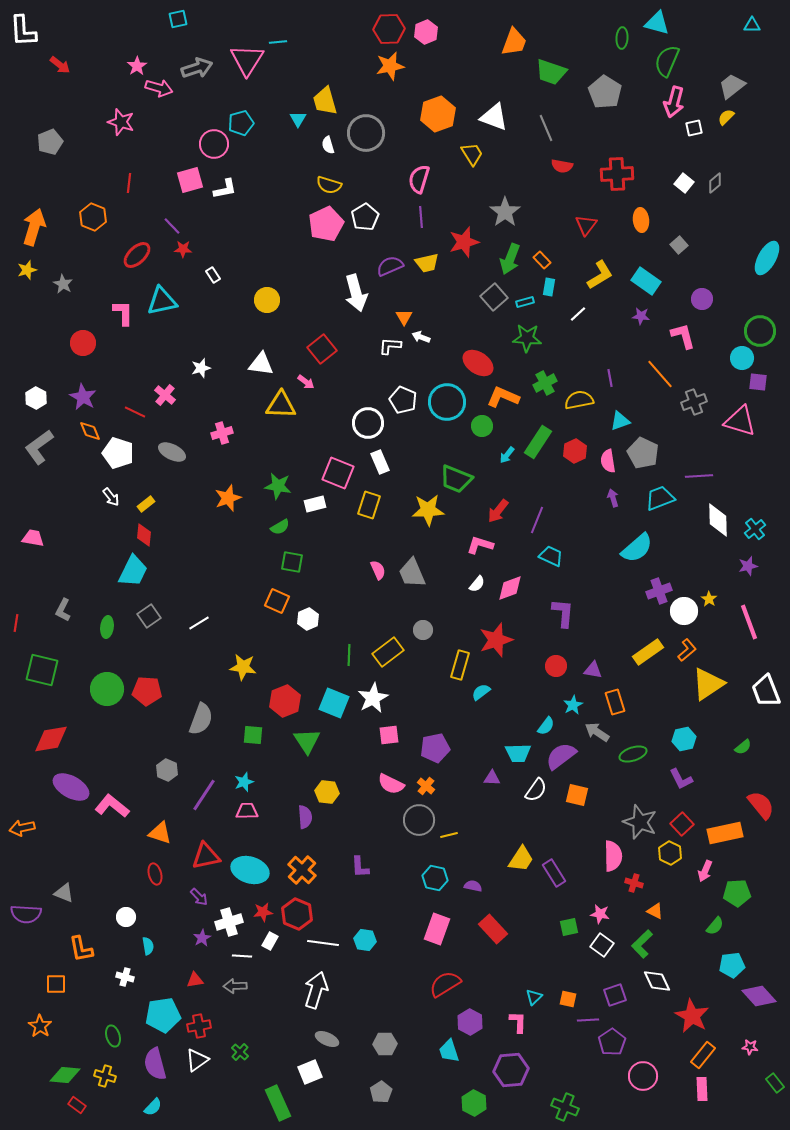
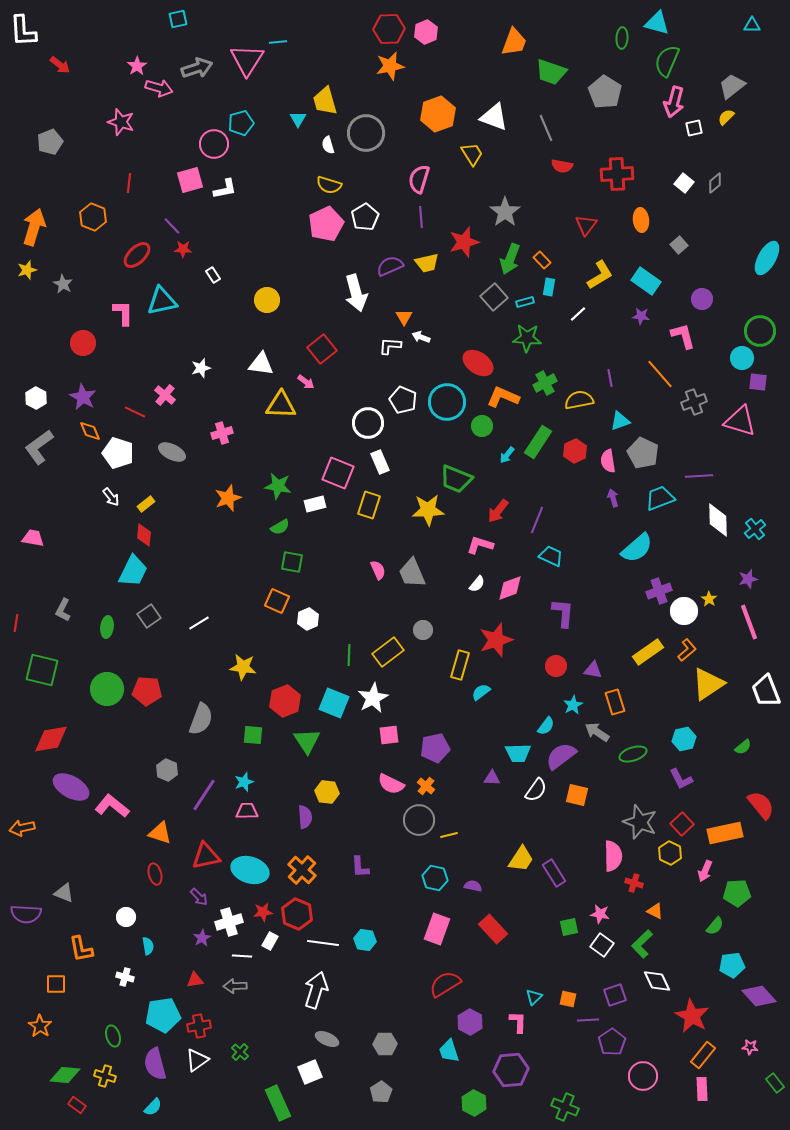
purple star at (748, 566): moved 13 px down
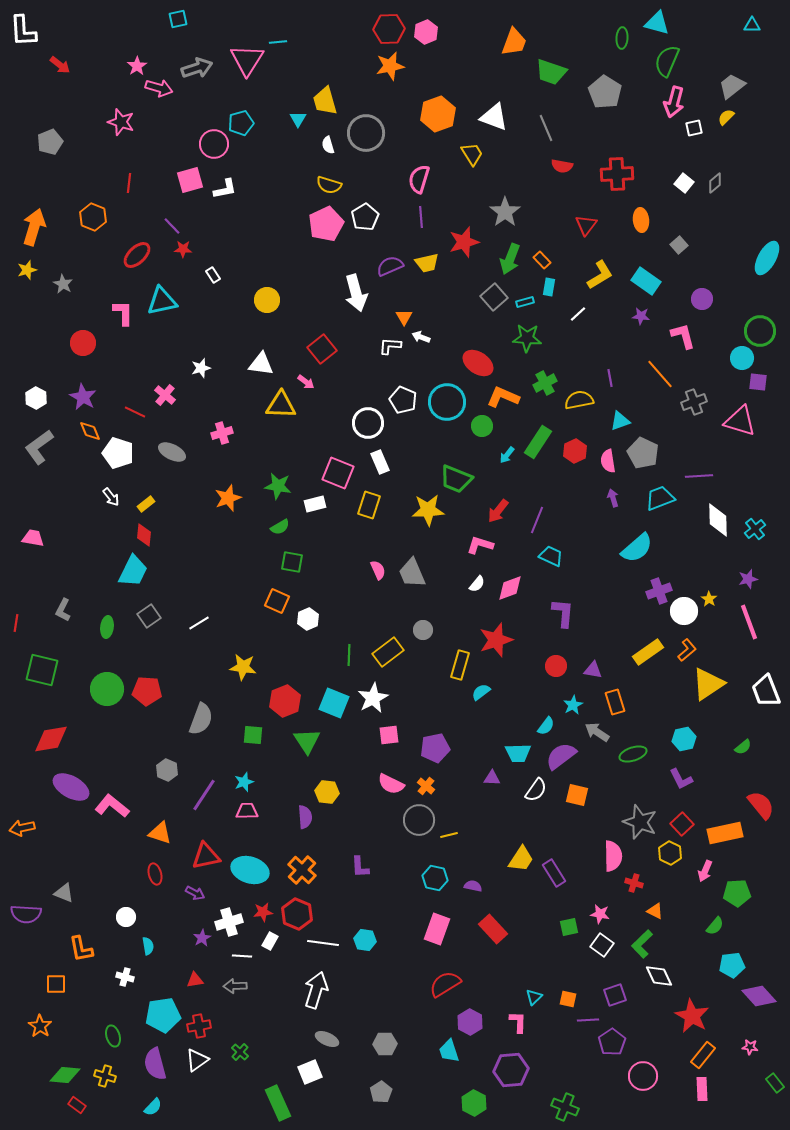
purple arrow at (199, 897): moved 4 px left, 4 px up; rotated 18 degrees counterclockwise
white diamond at (657, 981): moved 2 px right, 5 px up
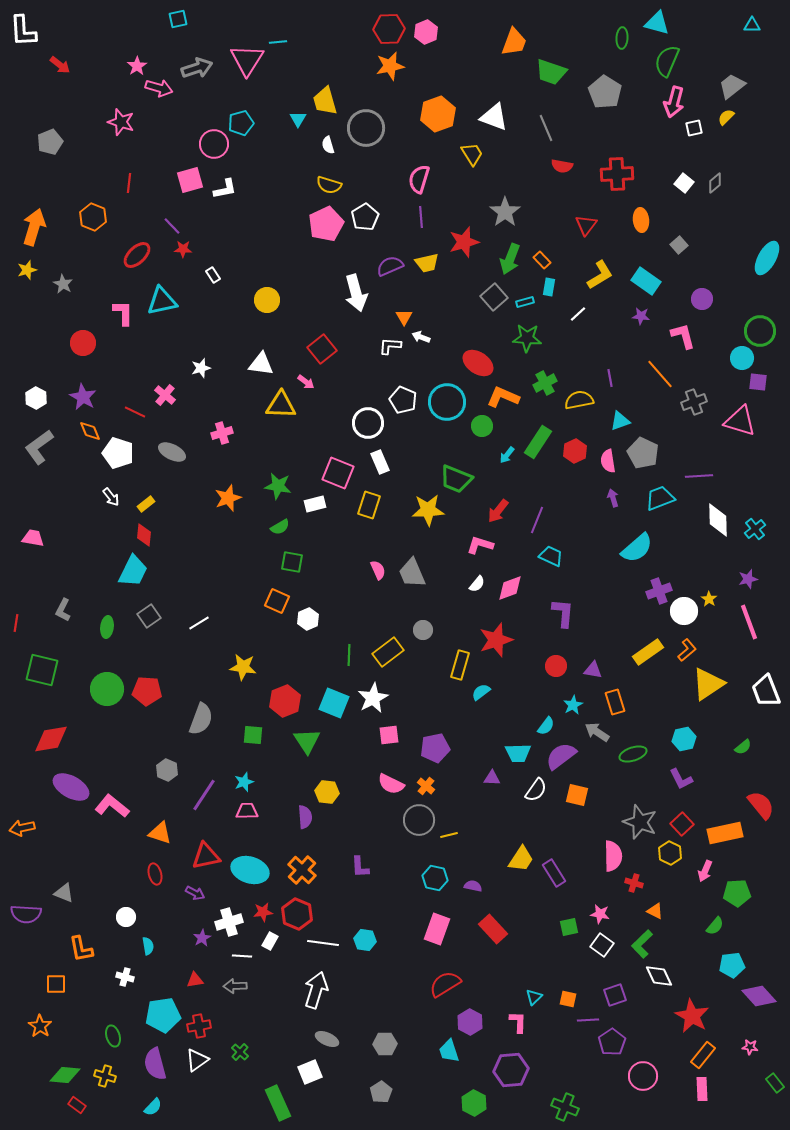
gray circle at (366, 133): moved 5 px up
